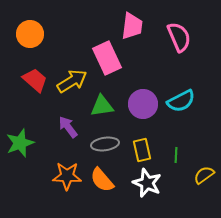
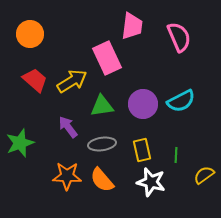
gray ellipse: moved 3 px left
white star: moved 4 px right, 1 px up; rotated 8 degrees counterclockwise
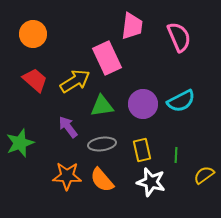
orange circle: moved 3 px right
yellow arrow: moved 3 px right
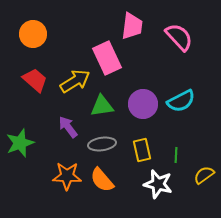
pink semicircle: rotated 20 degrees counterclockwise
white star: moved 7 px right, 2 px down
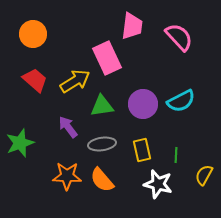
yellow semicircle: rotated 25 degrees counterclockwise
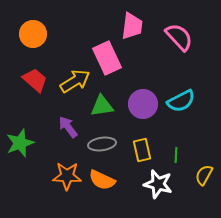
orange semicircle: rotated 24 degrees counterclockwise
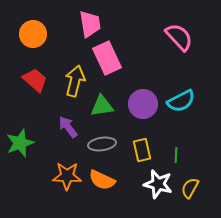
pink trapezoid: moved 42 px left, 2 px up; rotated 16 degrees counterclockwise
yellow arrow: rotated 44 degrees counterclockwise
yellow semicircle: moved 14 px left, 13 px down
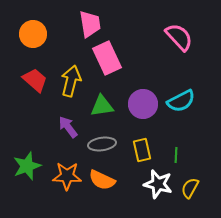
yellow arrow: moved 4 px left
green star: moved 7 px right, 23 px down
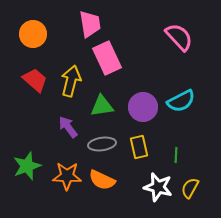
purple circle: moved 3 px down
yellow rectangle: moved 3 px left, 3 px up
white star: moved 3 px down
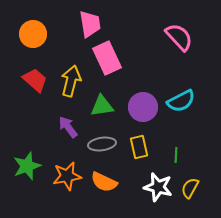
orange star: rotated 12 degrees counterclockwise
orange semicircle: moved 2 px right, 2 px down
